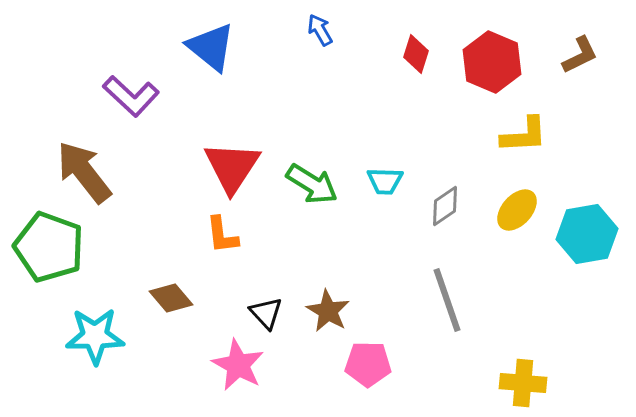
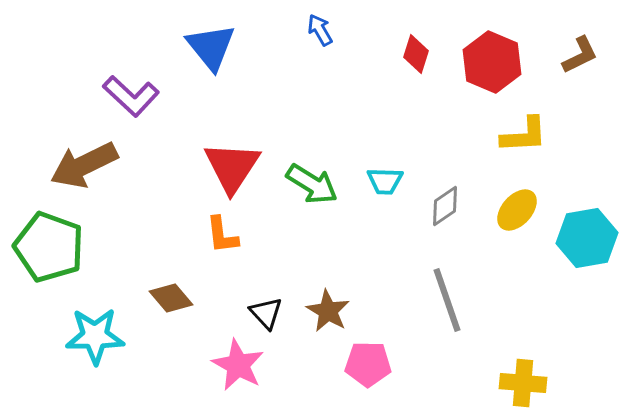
blue triangle: rotated 12 degrees clockwise
brown arrow: moved 7 px up; rotated 78 degrees counterclockwise
cyan hexagon: moved 4 px down
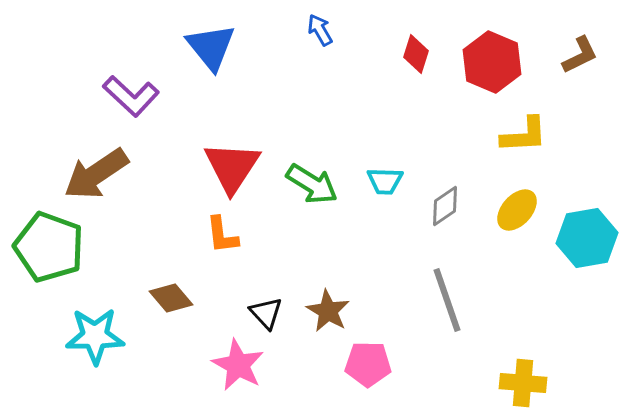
brown arrow: moved 12 px right, 9 px down; rotated 8 degrees counterclockwise
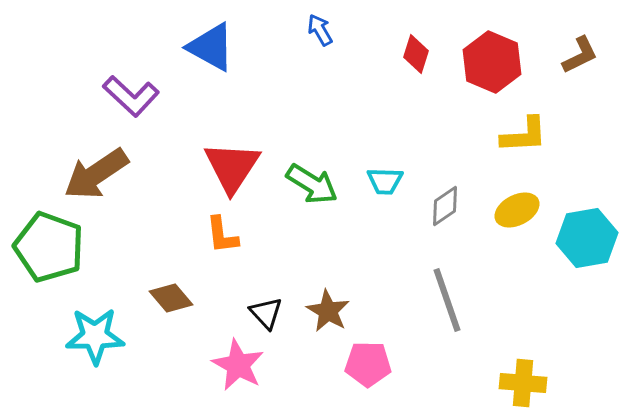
blue triangle: rotated 22 degrees counterclockwise
yellow ellipse: rotated 21 degrees clockwise
